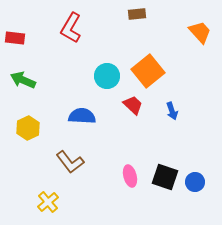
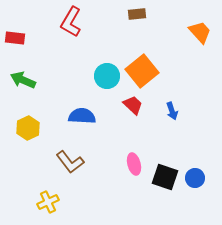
red L-shape: moved 6 px up
orange square: moved 6 px left
pink ellipse: moved 4 px right, 12 px up
blue circle: moved 4 px up
yellow cross: rotated 15 degrees clockwise
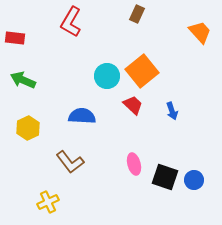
brown rectangle: rotated 60 degrees counterclockwise
blue circle: moved 1 px left, 2 px down
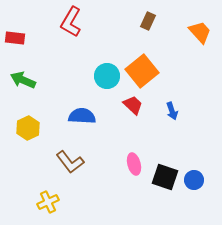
brown rectangle: moved 11 px right, 7 px down
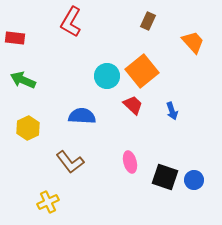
orange trapezoid: moved 7 px left, 10 px down
pink ellipse: moved 4 px left, 2 px up
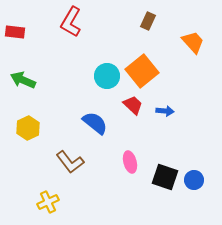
red rectangle: moved 6 px up
blue arrow: moved 7 px left; rotated 66 degrees counterclockwise
blue semicircle: moved 13 px right, 7 px down; rotated 36 degrees clockwise
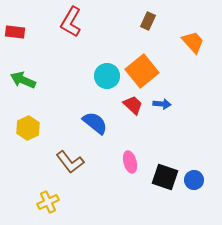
blue arrow: moved 3 px left, 7 px up
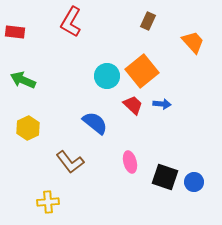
blue circle: moved 2 px down
yellow cross: rotated 20 degrees clockwise
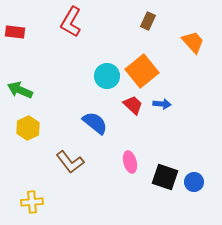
green arrow: moved 3 px left, 10 px down
yellow cross: moved 16 px left
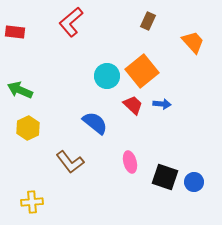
red L-shape: rotated 20 degrees clockwise
